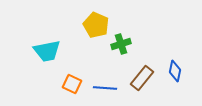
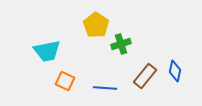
yellow pentagon: rotated 10 degrees clockwise
brown rectangle: moved 3 px right, 2 px up
orange square: moved 7 px left, 3 px up
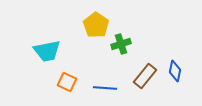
orange square: moved 2 px right, 1 px down
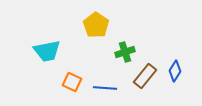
green cross: moved 4 px right, 8 px down
blue diamond: rotated 20 degrees clockwise
orange square: moved 5 px right
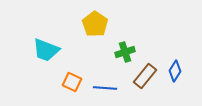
yellow pentagon: moved 1 px left, 1 px up
cyan trapezoid: moved 1 px left, 1 px up; rotated 32 degrees clockwise
